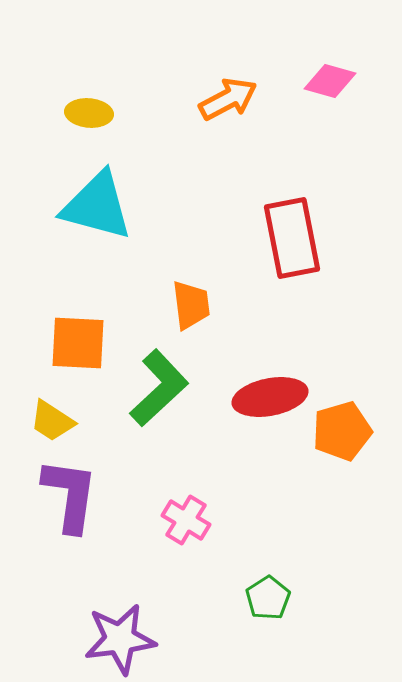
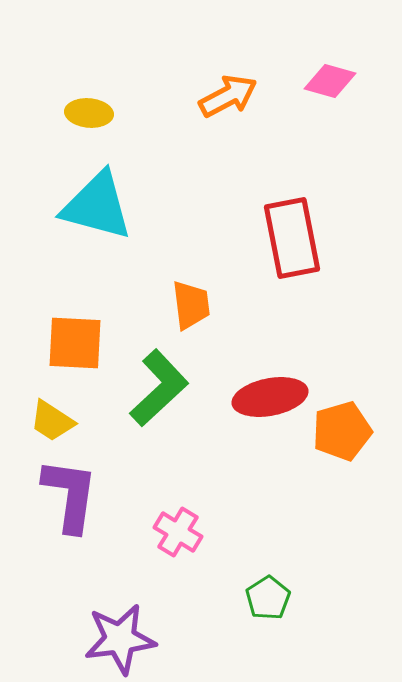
orange arrow: moved 3 px up
orange square: moved 3 px left
pink cross: moved 8 px left, 12 px down
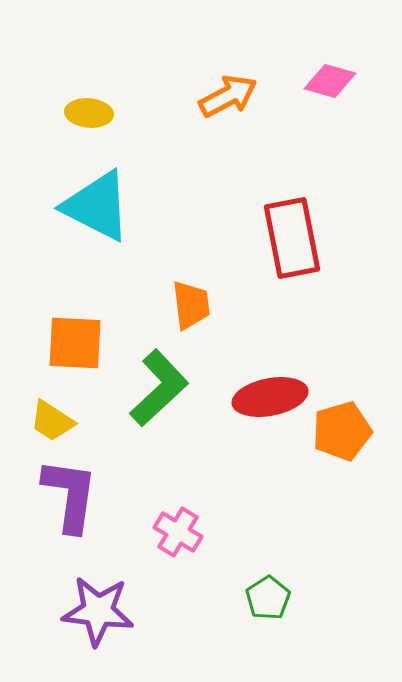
cyan triangle: rotated 12 degrees clockwise
purple star: moved 22 px left, 28 px up; rotated 14 degrees clockwise
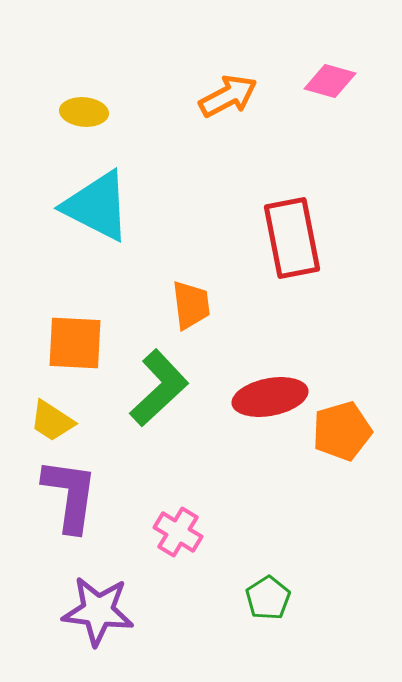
yellow ellipse: moved 5 px left, 1 px up
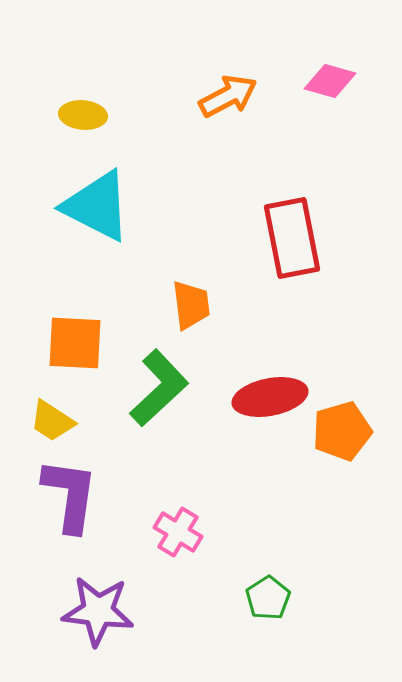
yellow ellipse: moved 1 px left, 3 px down
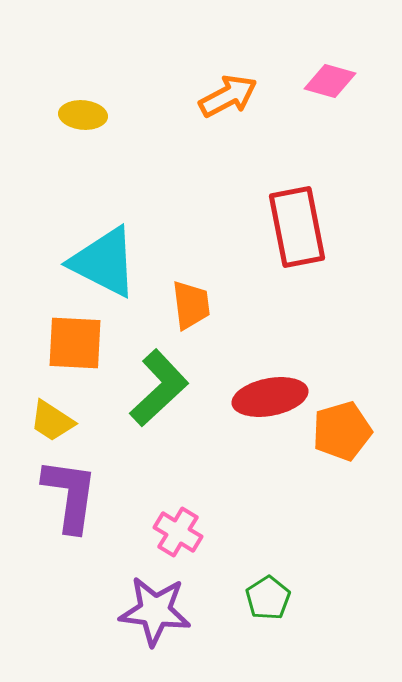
cyan triangle: moved 7 px right, 56 px down
red rectangle: moved 5 px right, 11 px up
purple star: moved 57 px right
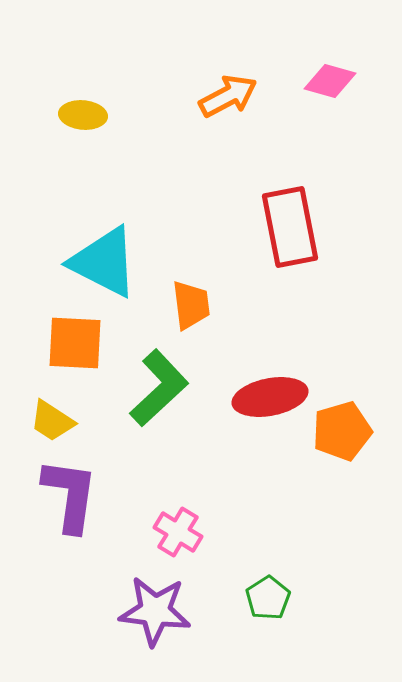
red rectangle: moved 7 px left
